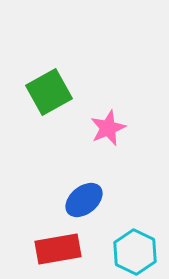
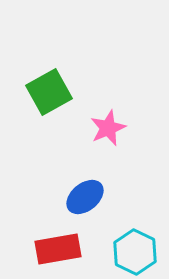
blue ellipse: moved 1 px right, 3 px up
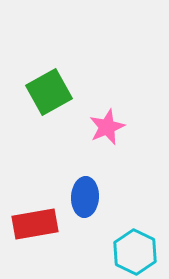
pink star: moved 1 px left, 1 px up
blue ellipse: rotated 48 degrees counterclockwise
red rectangle: moved 23 px left, 25 px up
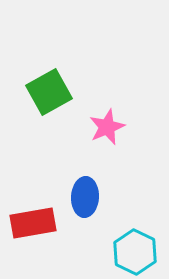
red rectangle: moved 2 px left, 1 px up
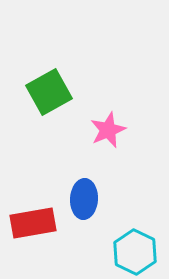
pink star: moved 1 px right, 3 px down
blue ellipse: moved 1 px left, 2 px down
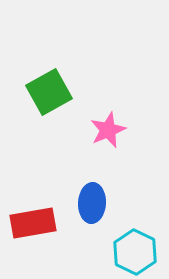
blue ellipse: moved 8 px right, 4 px down
